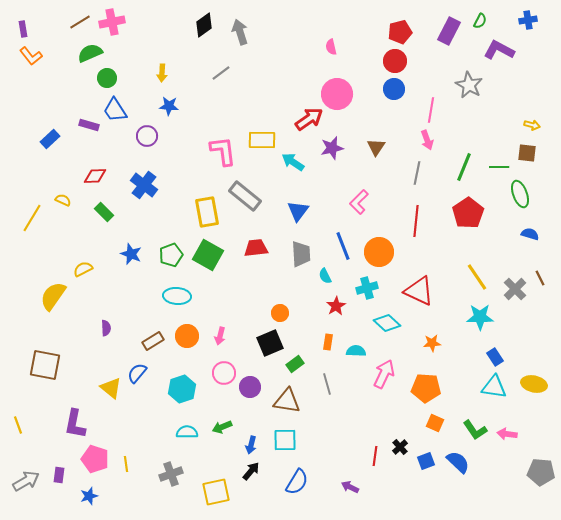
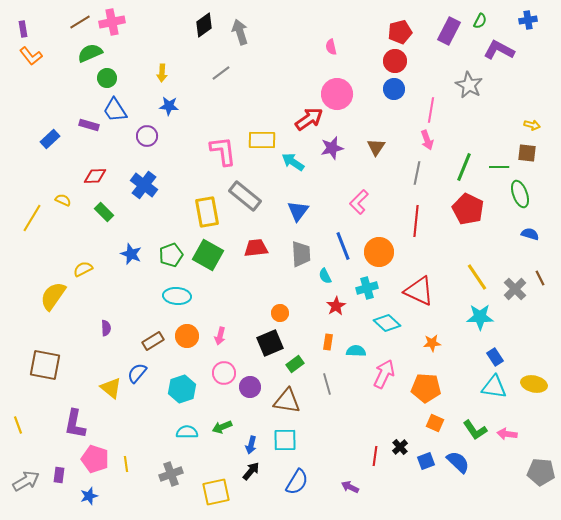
red pentagon at (468, 213): moved 4 px up; rotated 12 degrees counterclockwise
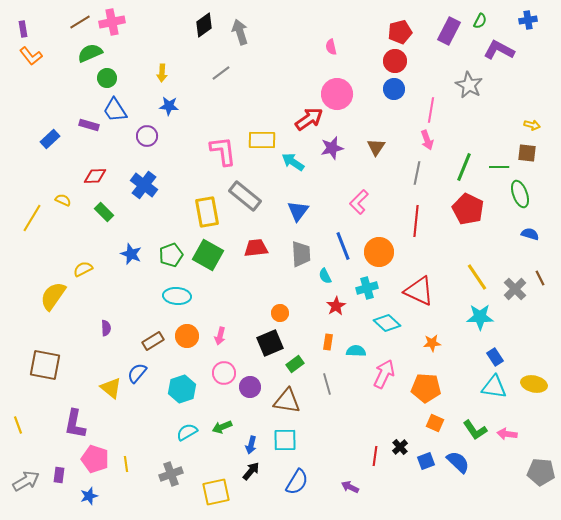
cyan semicircle at (187, 432): rotated 30 degrees counterclockwise
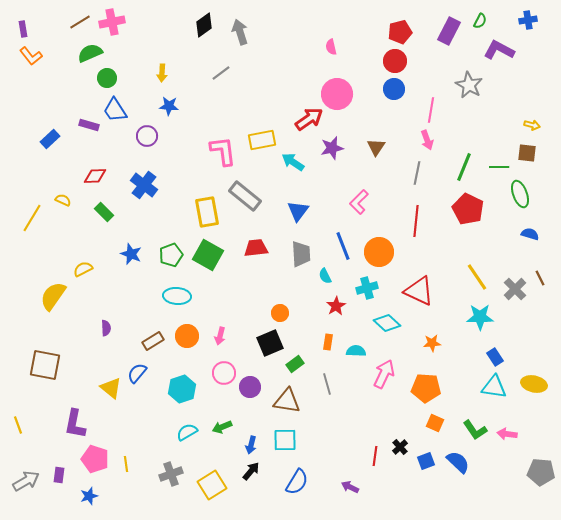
yellow rectangle at (262, 140): rotated 12 degrees counterclockwise
yellow square at (216, 492): moved 4 px left, 7 px up; rotated 20 degrees counterclockwise
